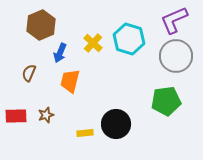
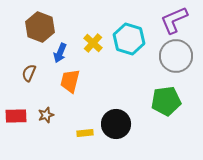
brown hexagon: moved 1 px left, 2 px down; rotated 16 degrees counterclockwise
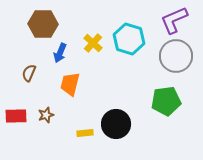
brown hexagon: moved 3 px right, 3 px up; rotated 20 degrees counterclockwise
orange trapezoid: moved 3 px down
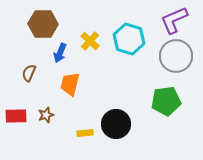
yellow cross: moved 3 px left, 2 px up
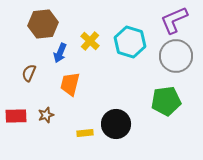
brown hexagon: rotated 8 degrees counterclockwise
cyan hexagon: moved 1 px right, 3 px down
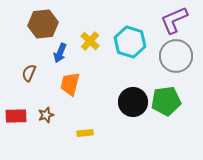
black circle: moved 17 px right, 22 px up
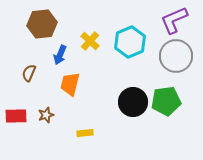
brown hexagon: moved 1 px left
cyan hexagon: rotated 20 degrees clockwise
blue arrow: moved 2 px down
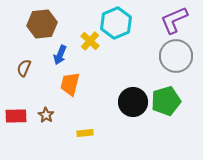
cyan hexagon: moved 14 px left, 19 px up
brown semicircle: moved 5 px left, 5 px up
green pentagon: rotated 8 degrees counterclockwise
brown star: rotated 21 degrees counterclockwise
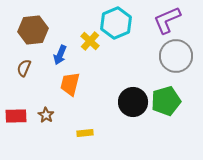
purple L-shape: moved 7 px left
brown hexagon: moved 9 px left, 6 px down
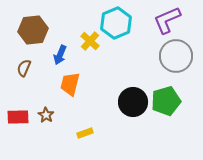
red rectangle: moved 2 px right, 1 px down
yellow rectangle: rotated 14 degrees counterclockwise
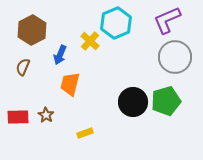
brown hexagon: moved 1 px left; rotated 20 degrees counterclockwise
gray circle: moved 1 px left, 1 px down
brown semicircle: moved 1 px left, 1 px up
